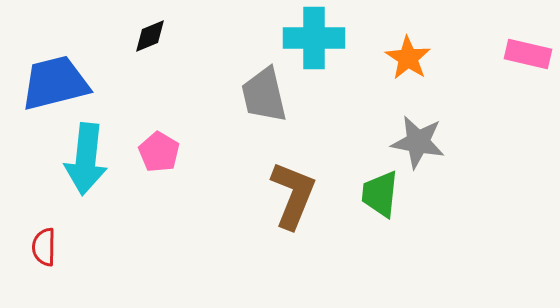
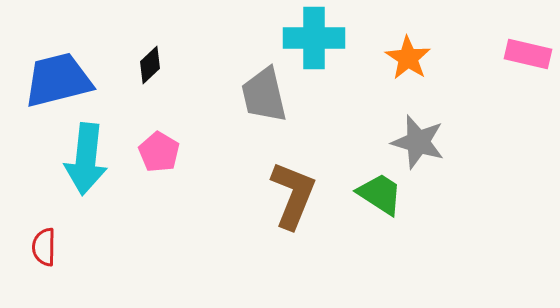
black diamond: moved 29 px down; rotated 21 degrees counterclockwise
blue trapezoid: moved 3 px right, 3 px up
gray star: rotated 6 degrees clockwise
green trapezoid: rotated 117 degrees clockwise
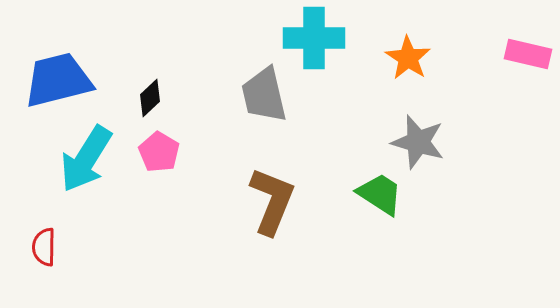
black diamond: moved 33 px down
cyan arrow: rotated 26 degrees clockwise
brown L-shape: moved 21 px left, 6 px down
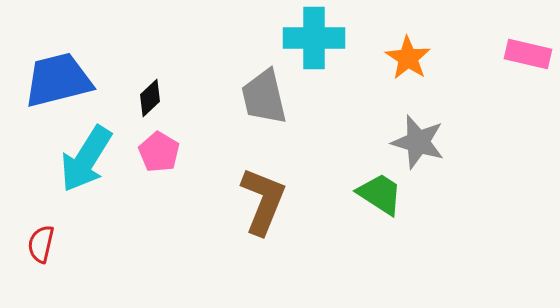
gray trapezoid: moved 2 px down
brown L-shape: moved 9 px left
red semicircle: moved 3 px left, 3 px up; rotated 12 degrees clockwise
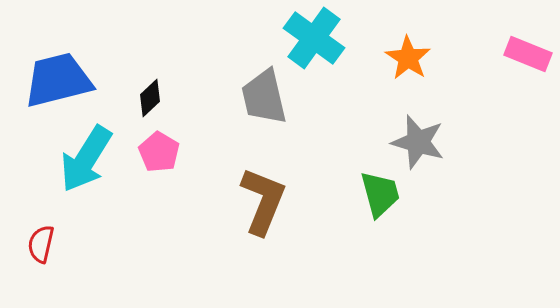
cyan cross: rotated 36 degrees clockwise
pink rectangle: rotated 9 degrees clockwise
green trapezoid: rotated 42 degrees clockwise
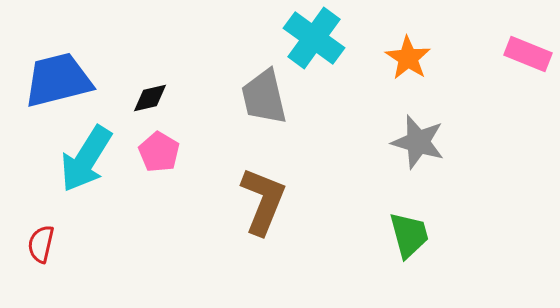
black diamond: rotated 30 degrees clockwise
green trapezoid: moved 29 px right, 41 px down
